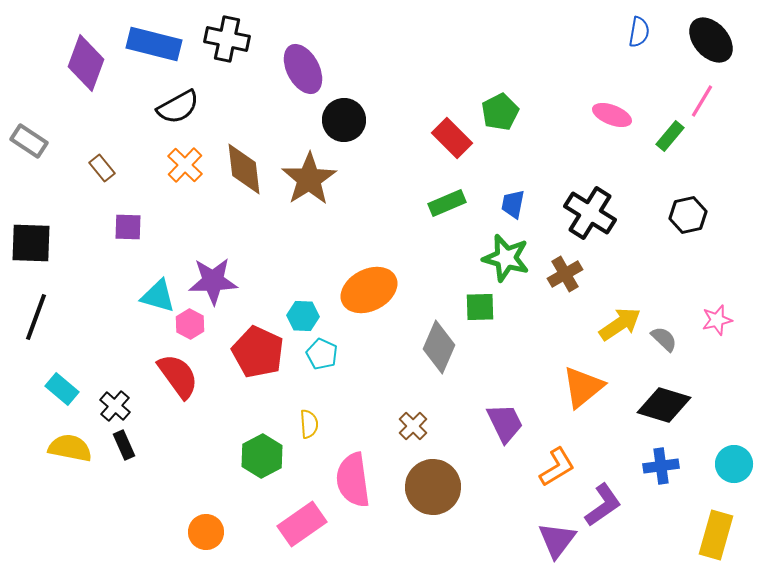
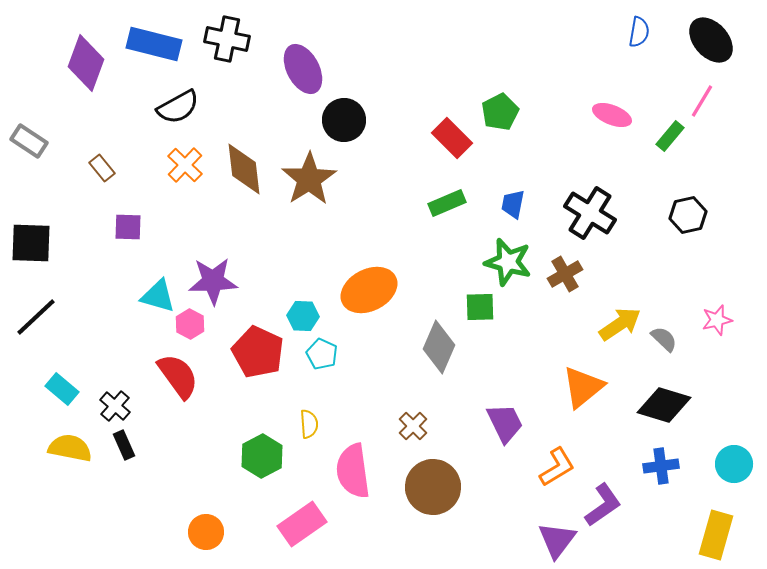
green star at (506, 258): moved 2 px right, 4 px down
black line at (36, 317): rotated 27 degrees clockwise
pink semicircle at (353, 480): moved 9 px up
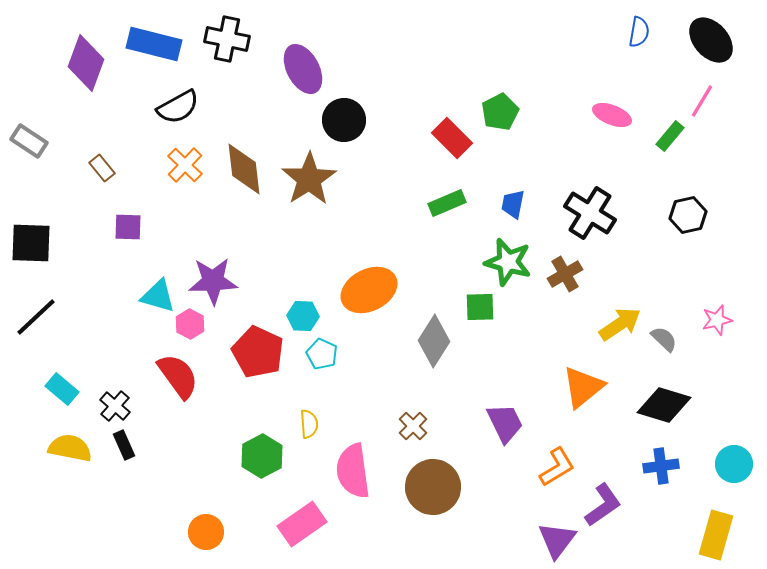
gray diamond at (439, 347): moved 5 px left, 6 px up; rotated 9 degrees clockwise
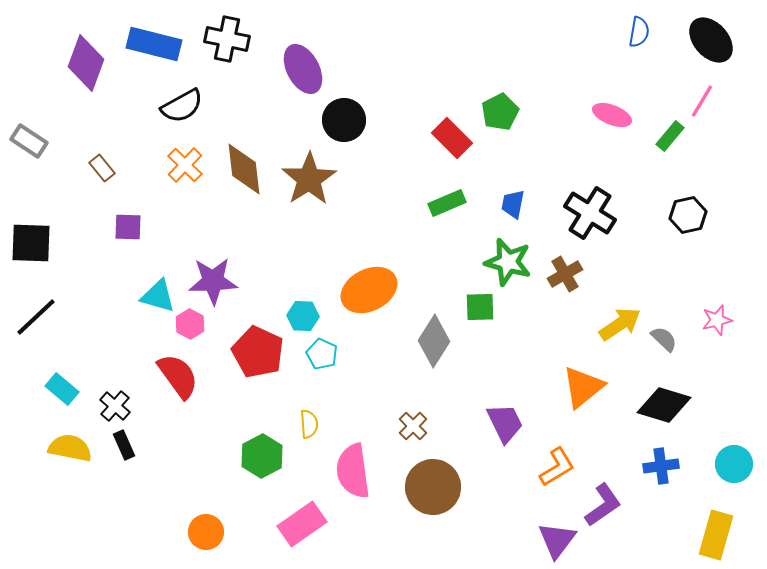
black semicircle at (178, 107): moved 4 px right, 1 px up
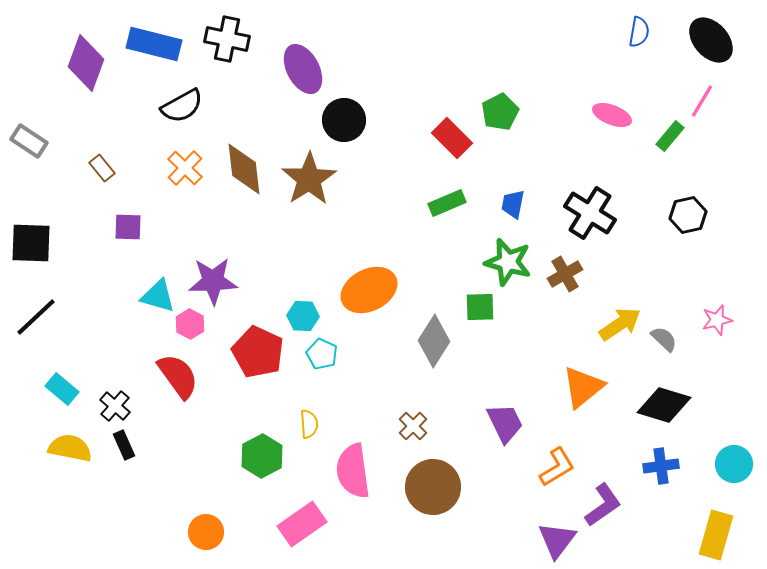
orange cross at (185, 165): moved 3 px down
